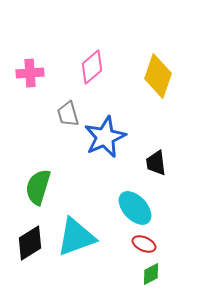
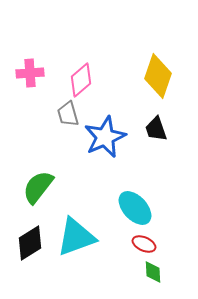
pink diamond: moved 11 px left, 13 px down
black trapezoid: moved 34 px up; rotated 12 degrees counterclockwise
green semicircle: rotated 21 degrees clockwise
green diamond: moved 2 px right, 2 px up; rotated 65 degrees counterclockwise
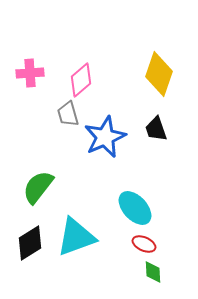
yellow diamond: moved 1 px right, 2 px up
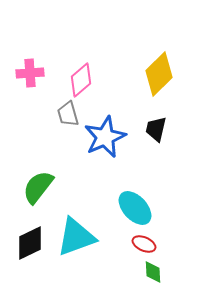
yellow diamond: rotated 27 degrees clockwise
black trapezoid: rotated 32 degrees clockwise
black diamond: rotated 6 degrees clockwise
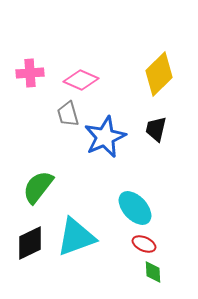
pink diamond: rotated 64 degrees clockwise
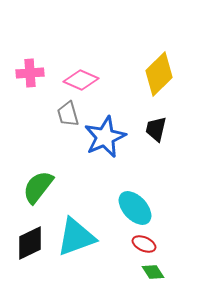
green diamond: rotated 30 degrees counterclockwise
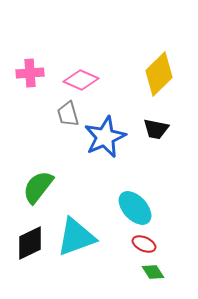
black trapezoid: rotated 92 degrees counterclockwise
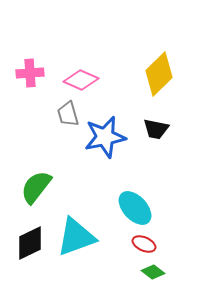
blue star: rotated 12 degrees clockwise
green semicircle: moved 2 px left
green diamond: rotated 20 degrees counterclockwise
